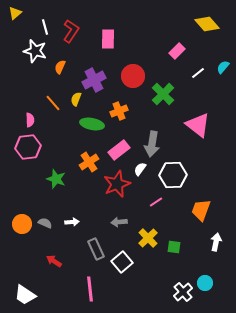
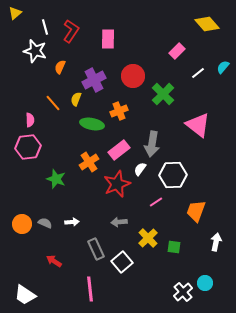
orange trapezoid at (201, 210): moved 5 px left, 1 px down
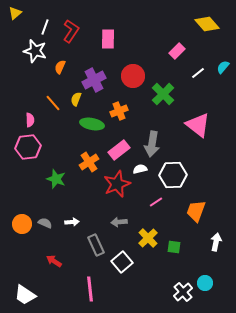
white line at (45, 27): rotated 35 degrees clockwise
white semicircle at (140, 169): rotated 40 degrees clockwise
gray rectangle at (96, 249): moved 4 px up
